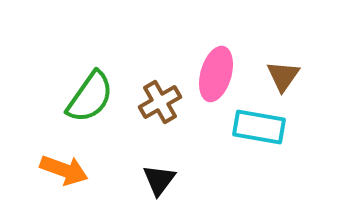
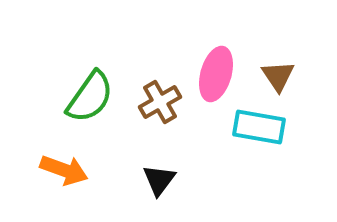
brown triangle: moved 5 px left; rotated 9 degrees counterclockwise
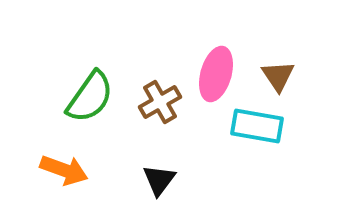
cyan rectangle: moved 2 px left, 1 px up
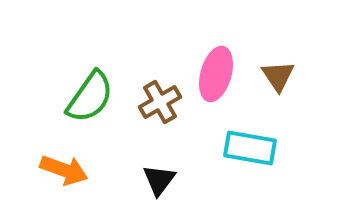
cyan rectangle: moved 7 px left, 22 px down
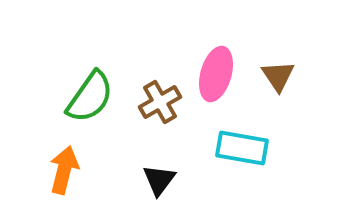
cyan rectangle: moved 8 px left
orange arrow: rotated 96 degrees counterclockwise
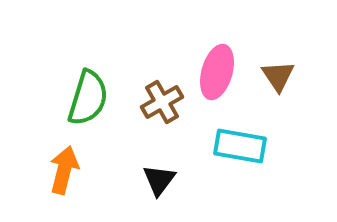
pink ellipse: moved 1 px right, 2 px up
green semicircle: moved 2 px left, 1 px down; rotated 18 degrees counterclockwise
brown cross: moved 2 px right
cyan rectangle: moved 2 px left, 2 px up
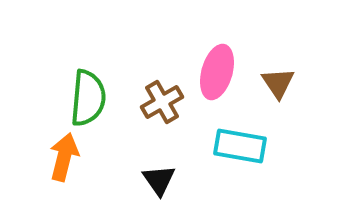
brown triangle: moved 7 px down
green semicircle: rotated 12 degrees counterclockwise
orange arrow: moved 13 px up
black triangle: rotated 12 degrees counterclockwise
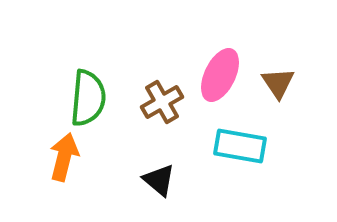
pink ellipse: moved 3 px right, 3 px down; rotated 10 degrees clockwise
black triangle: rotated 15 degrees counterclockwise
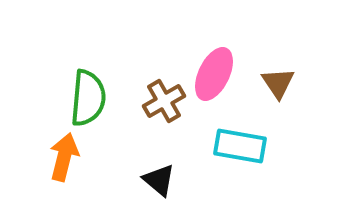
pink ellipse: moved 6 px left, 1 px up
brown cross: moved 2 px right, 1 px up
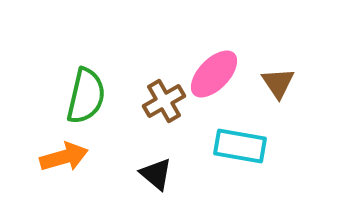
pink ellipse: rotated 18 degrees clockwise
green semicircle: moved 2 px left, 2 px up; rotated 8 degrees clockwise
orange arrow: rotated 60 degrees clockwise
black triangle: moved 3 px left, 6 px up
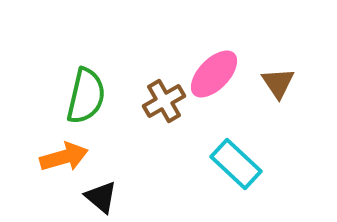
cyan rectangle: moved 4 px left, 18 px down; rotated 33 degrees clockwise
black triangle: moved 55 px left, 23 px down
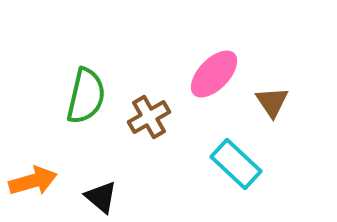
brown triangle: moved 6 px left, 19 px down
brown cross: moved 15 px left, 16 px down
orange arrow: moved 31 px left, 24 px down
